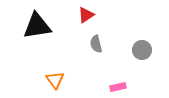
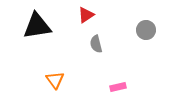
gray circle: moved 4 px right, 20 px up
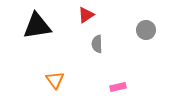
gray semicircle: moved 1 px right; rotated 12 degrees clockwise
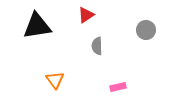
gray semicircle: moved 2 px down
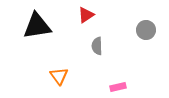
orange triangle: moved 4 px right, 4 px up
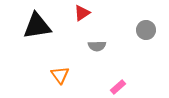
red triangle: moved 4 px left, 2 px up
gray semicircle: rotated 90 degrees counterclockwise
orange triangle: moved 1 px right, 1 px up
pink rectangle: rotated 28 degrees counterclockwise
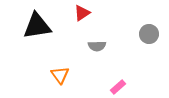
gray circle: moved 3 px right, 4 px down
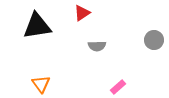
gray circle: moved 5 px right, 6 px down
orange triangle: moved 19 px left, 9 px down
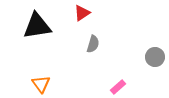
gray circle: moved 1 px right, 17 px down
gray semicircle: moved 4 px left, 2 px up; rotated 72 degrees counterclockwise
